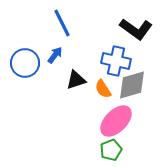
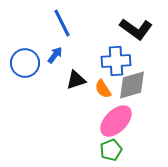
blue cross: rotated 16 degrees counterclockwise
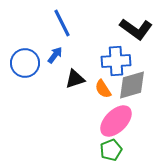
black triangle: moved 1 px left, 1 px up
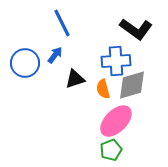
orange semicircle: rotated 18 degrees clockwise
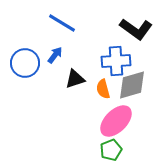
blue line: rotated 32 degrees counterclockwise
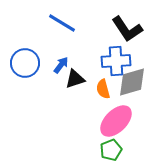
black L-shape: moved 9 px left; rotated 20 degrees clockwise
blue arrow: moved 6 px right, 10 px down
gray diamond: moved 3 px up
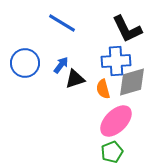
black L-shape: rotated 8 degrees clockwise
green pentagon: moved 1 px right, 2 px down
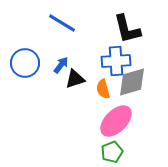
black L-shape: rotated 12 degrees clockwise
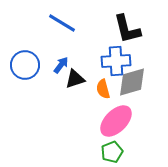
blue circle: moved 2 px down
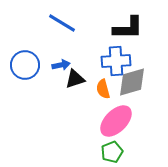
black L-shape: moved 1 px right, 1 px up; rotated 76 degrees counterclockwise
blue arrow: rotated 42 degrees clockwise
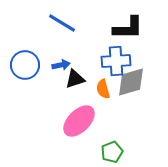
gray diamond: moved 1 px left
pink ellipse: moved 37 px left
